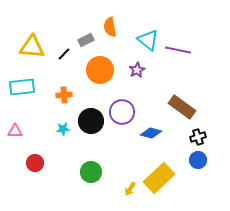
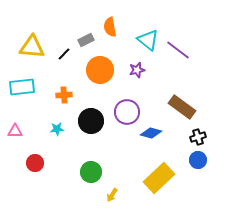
purple line: rotated 25 degrees clockwise
purple star: rotated 14 degrees clockwise
purple circle: moved 5 px right
cyan star: moved 6 px left
yellow arrow: moved 18 px left, 6 px down
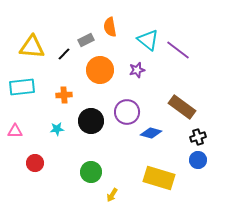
yellow rectangle: rotated 60 degrees clockwise
